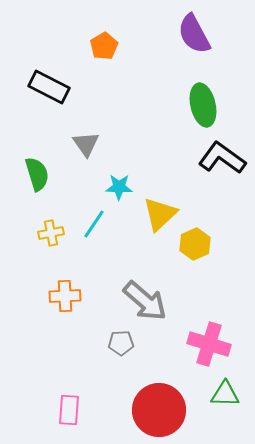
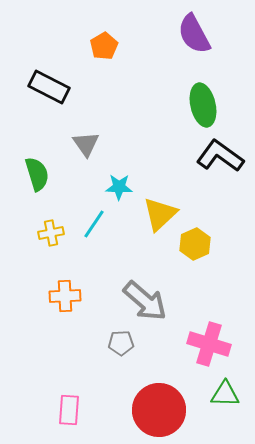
black L-shape: moved 2 px left, 2 px up
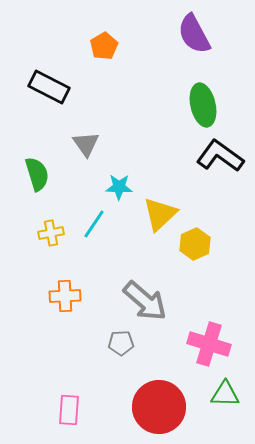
red circle: moved 3 px up
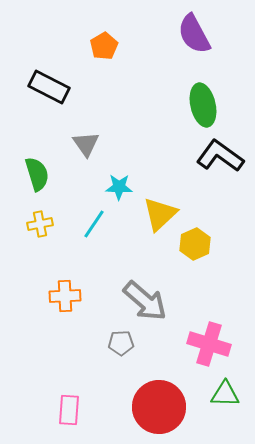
yellow cross: moved 11 px left, 9 px up
